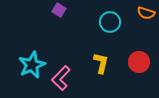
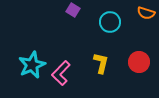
purple square: moved 14 px right
pink L-shape: moved 5 px up
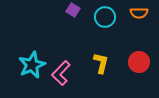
orange semicircle: moved 7 px left; rotated 18 degrees counterclockwise
cyan circle: moved 5 px left, 5 px up
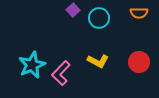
purple square: rotated 16 degrees clockwise
cyan circle: moved 6 px left, 1 px down
yellow L-shape: moved 3 px left, 2 px up; rotated 105 degrees clockwise
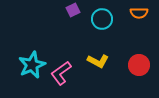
purple square: rotated 16 degrees clockwise
cyan circle: moved 3 px right, 1 px down
red circle: moved 3 px down
pink L-shape: rotated 10 degrees clockwise
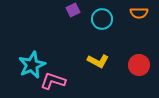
pink L-shape: moved 8 px left, 8 px down; rotated 55 degrees clockwise
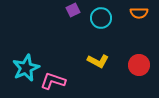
cyan circle: moved 1 px left, 1 px up
cyan star: moved 6 px left, 3 px down
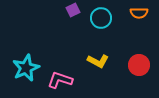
pink L-shape: moved 7 px right, 1 px up
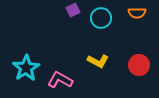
orange semicircle: moved 2 px left
cyan star: rotated 8 degrees counterclockwise
pink L-shape: rotated 10 degrees clockwise
